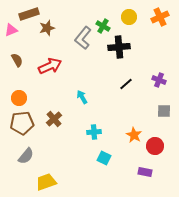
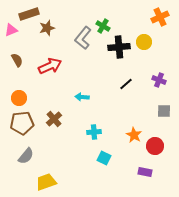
yellow circle: moved 15 px right, 25 px down
cyan arrow: rotated 56 degrees counterclockwise
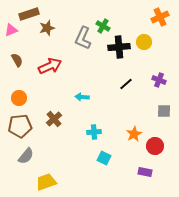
gray L-shape: rotated 15 degrees counterclockwise
brown pentagon: moved 2 px left, 3 px down
orange star: moved 1 px up; rotated 14 degrees clockwise
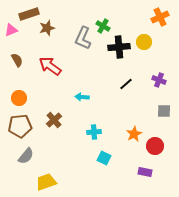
red arrow: rotated 120 degrees counterclockwise
brown cross: moved 1 px down
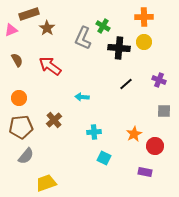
orange cross: moved 16 px left; rotated 24 degrees clockwise
brown star: rotated 21 degrees counterclockwise
black cross: moved 1 px down; rotated 10 degrees clockwise
brown pentagon: moved 1 px right, 1 px down
yellow trapezoid: moved 1 px down
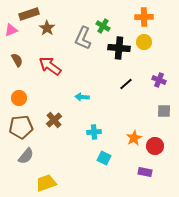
orange star: moved 4 px down
